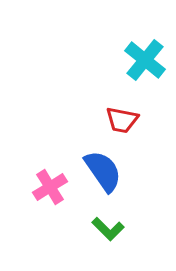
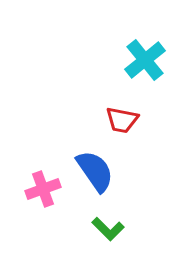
cyan cross: rotated 12 degrees clockwise
blue semicircle: moved 8 px left
pink cross: moved 7 px left, 2 px down; rotated 12 degrees clockwise
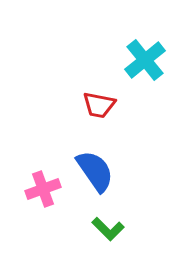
red trapezoid: moved 23 px left, 15 px up
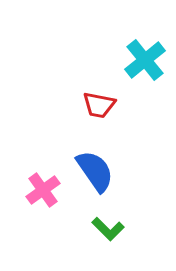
pink cross: moved 1 px down; rotated 16 degrees counterclockwise
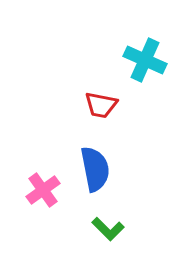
cyan cross: rotated 27 degrees counterclockwise
red trapezoid: moved 2 px right
blue semicircle: moved 2 px up; rotated 24 degrees clockwise
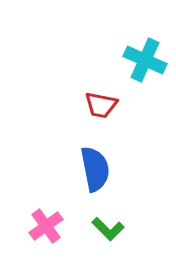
pink cross: moved 3 px right, 36 px down
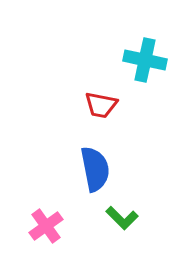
cyan cross: rotated 12 degrees counterclockwise
green L-shape: moved 14 px right, 11 px up
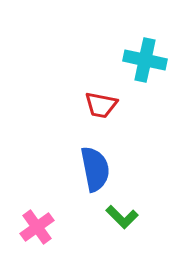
green L-shape: moved 1 px up
pink cross: moved 9 px left, 1 px down
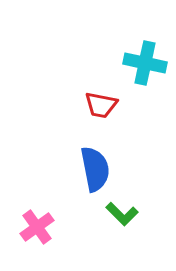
cyan cross: moved 3 px down
green L-shape: moved 3 px up
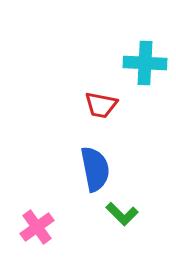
cyan cross: rotated 9 degrees counterclockwise
